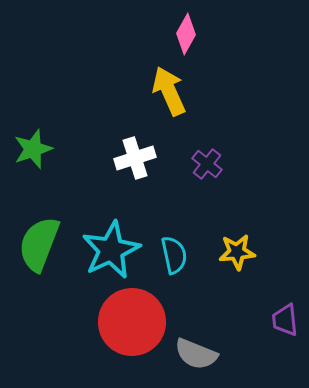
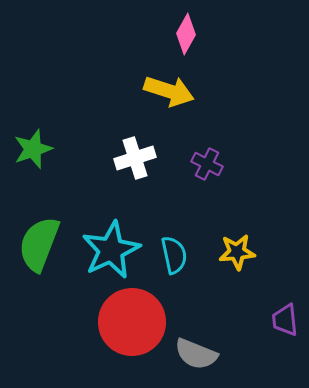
yellow arrow: rotated 132 degrees clockwise
purple cross: rotated 12 degrees counterclockwise
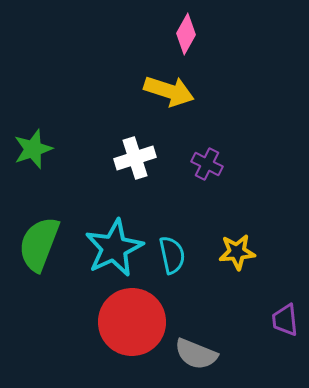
cyan star: moved 3 px right, 2 px up
cyan semicircle: moved 2 px left
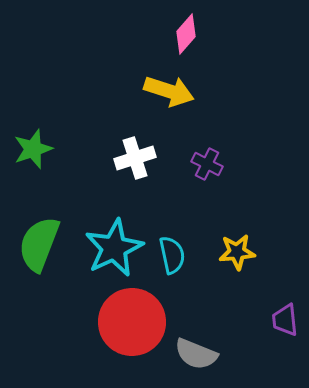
pink diamond: rotated 12 degrees clockwise
